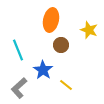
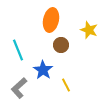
yellow line: rotated 24 degrees clockwise
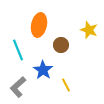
orange ellipse: moved 12 px left, 5 px down
gray L-shape: moved 1 px left, 1 px up
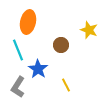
orange ellipse: moved 11 px left, 3 px up
blue star: moved 5 px left, 1 px up
gray L-shape: rotated 15 degrees counterclockwise
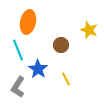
yellow line: moved 6 px up
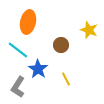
cyan line: rotated 30 degrees counterclockwise
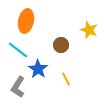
orange ellipse: moved 2 px left, 1 px up
